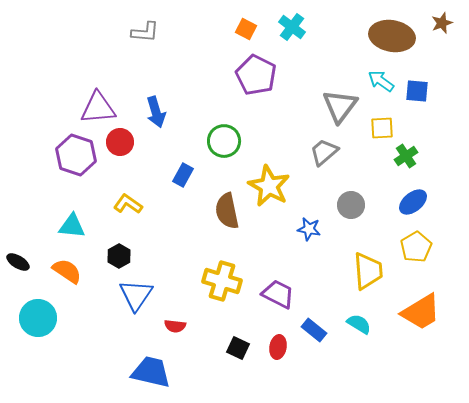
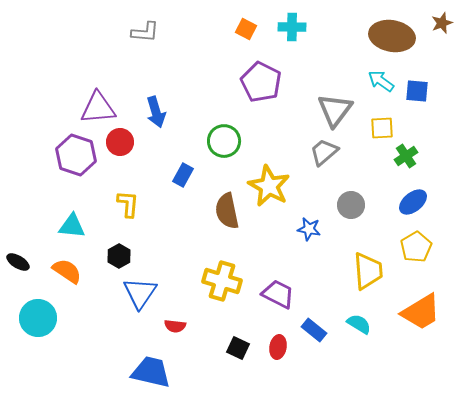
cyan cross at (292, 27): rotated 36 degrees counterclockwise
purple pentagon at (256, 75): moved 5 px right, 7 px down
gray triangle at (340, 106): moved 5 px left, 4 px down
yellow L-shape at (128, 204): rotated 60 degrees clockwise
blue triangle at (136, 295): moved 4 px right, 2 px up
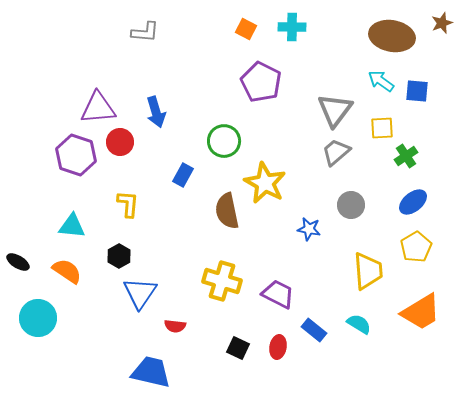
gray trapezoid at (324, 152): moved 12 px right
yellow star at (269, 186): moved 4 px left, 3 px up
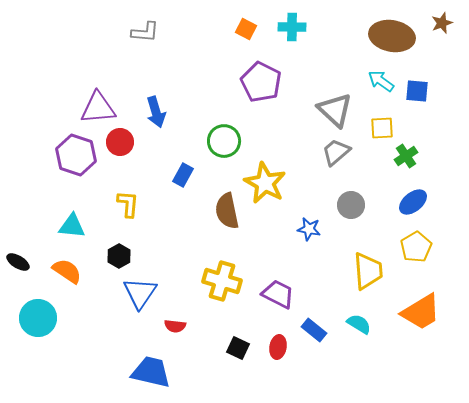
gray triangle at (335, 110): rotated 24 degrees counterclockwise
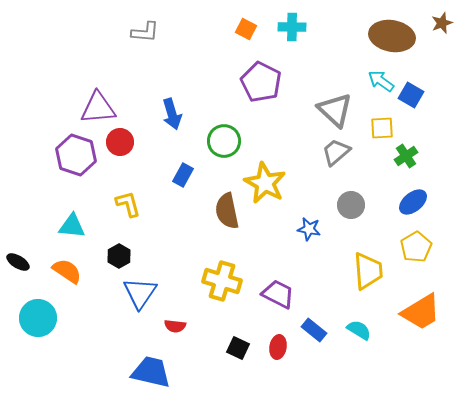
blue square at (417, 91): moved 6 px left, 4 px down; rotated 25 degrees clockwise
blue arrow at (156, 112): moved 16 px right, 2 px down
yellow L-shape at (128, 204): rotated 20 degrees counterclockwise
cyan semicircle at (359, 324): moved 6 px down
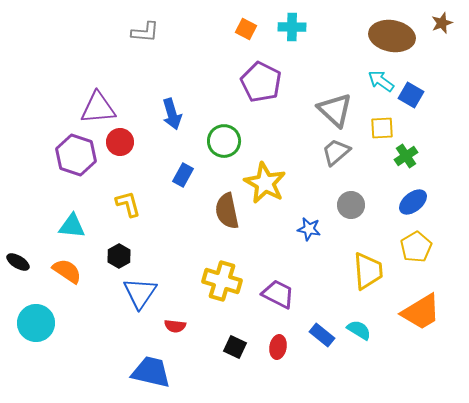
cyan circle at (38, 318): moved 2 px left, 5 px down
blue rectangle at (314, 330): moved 8 px right, 5 px down
black square at (238, 348): moved 3 px left, 1 px up
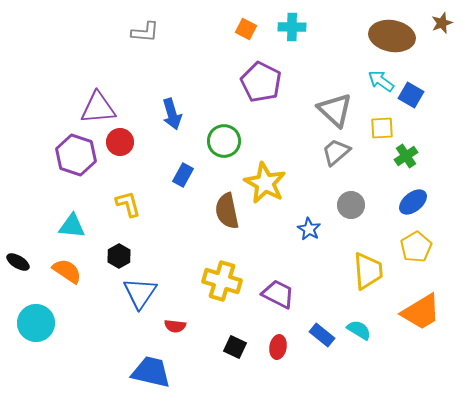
blue star at (309, 229): rotated 20 degrees clockwise
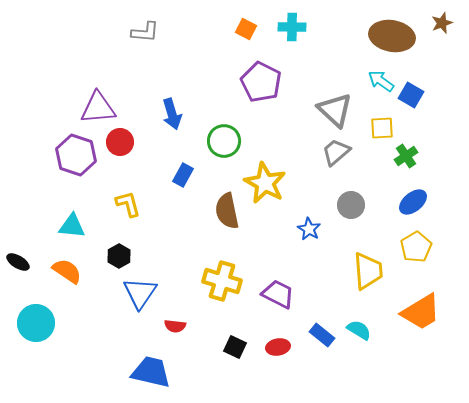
red ellipse at (278, 347): rotated 70 degrees clockwise
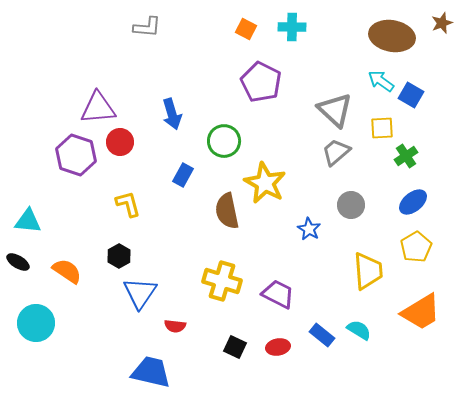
gray L-shape at (145, 32): moved 2 px right, 5 px up
cyan triangle at (72, 226): moved 44 px left, 5 px up
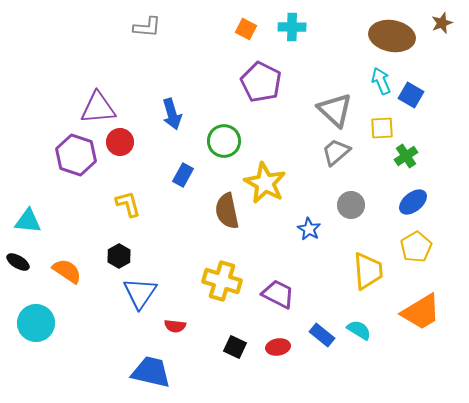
cyan arrow at (381, 81): rotated 32 degrees clockwise
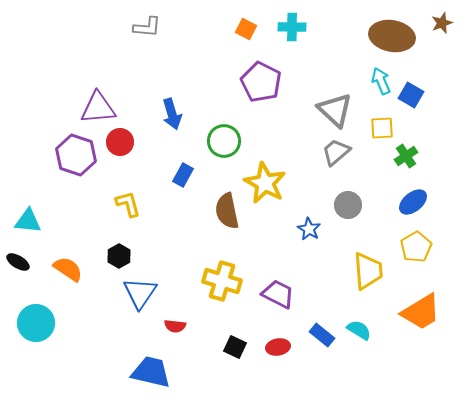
gray circle at (351, 205): moved 3 px left
orange semicircle at (67, 271): moved 1 px right, 2 px up
